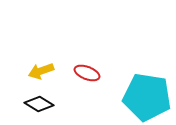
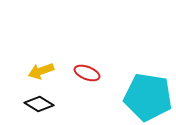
cyan pentagon: moved 1 px right
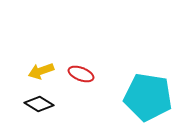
red ellipse: moved 6 px left, 1 px down
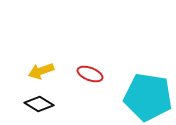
red ellipse: moved 9 px right
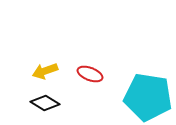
yellow arrow: moved 4 px right
black diamond: moved 6 px right, 1 px up
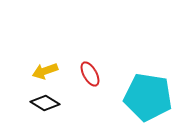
red ellipse: rotated 40 degrees clockwise
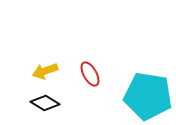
cyan pentagon: moved 1 px up
